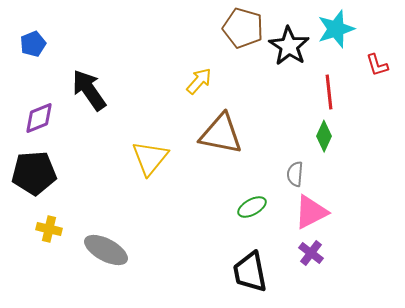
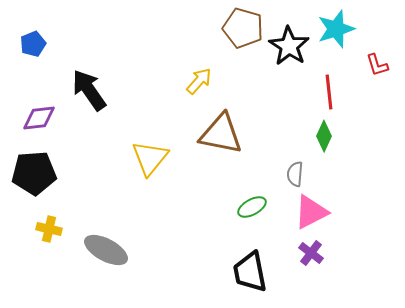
purple diamond: rotated 16 degrees clockwise
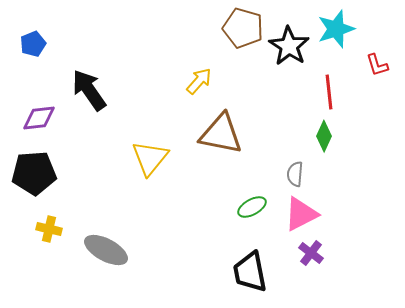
pink triangle: moved 10 px left, 2 px down
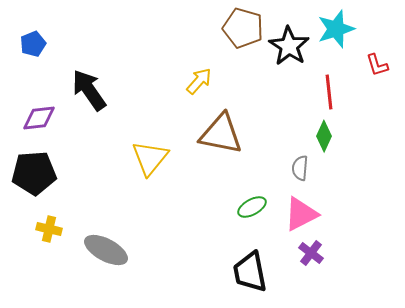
gray semicircle: moved 5 px right, 6 px up
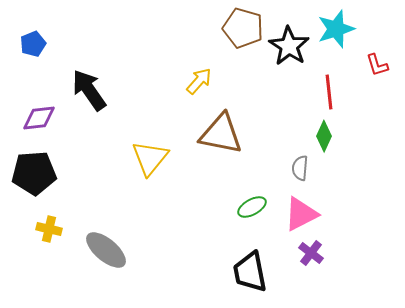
gray ellipse: rotated 12 degrees clockwise
